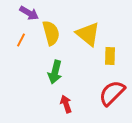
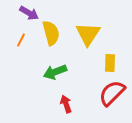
yellow triangle: rotated 24 degrees clockwise
yellow rectangle: moved 7 px down
green arrow: rotated 55 degrees clockwise
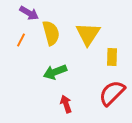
yellow rectangle: moved 2 px right, 6 px up
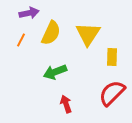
purple arrow: rotated 42 degrees counterclockwise
yellow semicircle: rotated 40 degrees clockwise
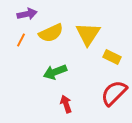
purple arrow: moved 2 px left, 1 px down
yellow semicircle: rotated 40 degrees clockwise
yellow rectangle: rotated 66 degrees counterclockwise
red semicircle: moved 2 px right
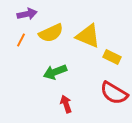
yellow triangle: moved 2 px down; rotated 40 degrees counterclockwise
red semicircle: rotated 104 degrees counterclockwise
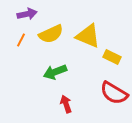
yellow semicircle: moved 1 px down
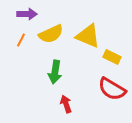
purple arrow: rotated 12 degrees clockwise
green arrow: rotated 60 degrees counterclockwise
red semicircle: moved 2 px left, 4 px up
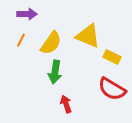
yellow semicircle: moved 9 px down; rotated 30 degrees counterclockwise
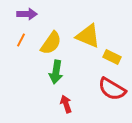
green arrow: moved 1 px right
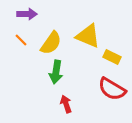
orange line: rotated 72 degrees counterclockwise
